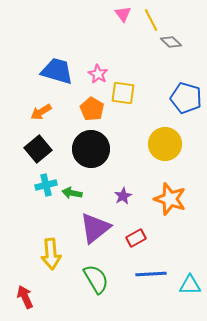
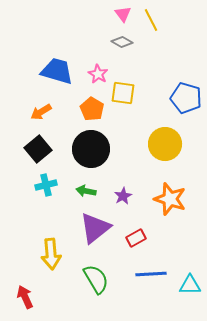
gray diamond: moved 49 px left; rotated 15 degrees counterclockwise
green arrow: moved 14 px right, 2 px up
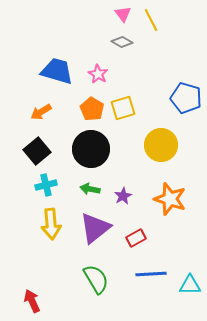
yellow square: moved 15 px down; rotated 25 degrees counterclockwise
yellow circle: moved 4 px left, 1 px down
black square: moved 1 px left, 2 px down
green arrow: moved 4 px right, 2 px up
yellow arrow: moved 30 px up
red arrow: moved 7 px right, 4 px down
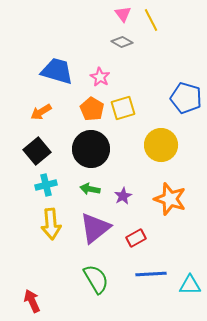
pink star: moved 2 px right, 3 px down
